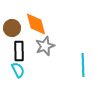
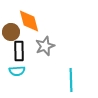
orange diamond: moved 7 px left, 3 px up
brown circle: moved 1 px left, 4 px down
cyan line: moved 12 px left, 15 px down
cyan semicircle: moved 1 px left, 1 px down; rotated 112 degrees clockwise
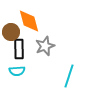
black rectangle: moved 2 px up
cyan line: moved 2 px left, 4 px up; rotated 20 degrees clockwise
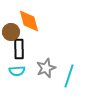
gray star: moved 1 px right, 22 px down
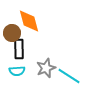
brown circle: moved 1 px right, 1 px down
cyan line: rotated 75 degrees counterclockwise
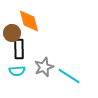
gray star: moved 2 px left, 1 px up
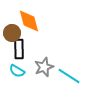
cyan semicircle: rotated 35 degrees clockwise
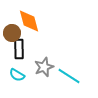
cyan semicircle: moved 4 px down
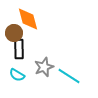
orange diamond: moved 1 px left, 2 px up
brown circle: moved 2 px right
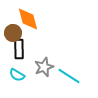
brown circle: moved 1 px left
